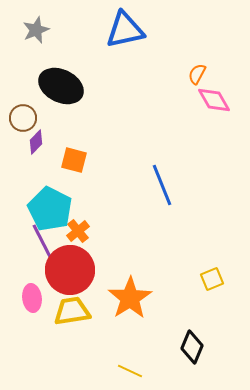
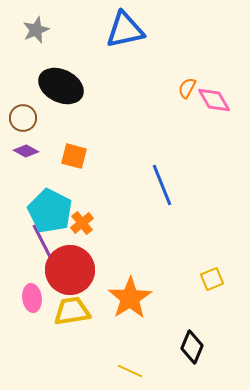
orange semicircle: moved 10 px left, 14 px down
purple diamond: moved 10 px left, 9 px down; rotated 75 degrees clockwise
orange square: moved 4 px up
cyan pentagon: moved 2 px down
orange cross: moved 4 px right, 8 px up
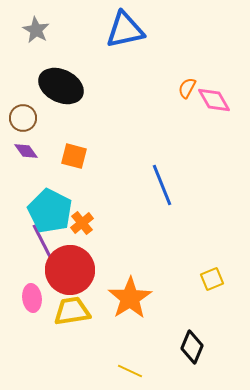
gray star: rotated 20 degrees counterclockwise
purple diamond: rotated 25 degrees clockwise
